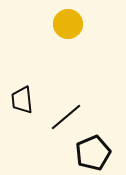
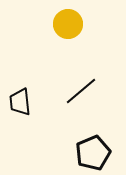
black trapezoid: moved 2 px left, 2 px down
black line: moved 15 px right, 26 px up
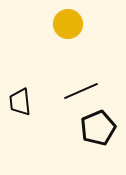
black line: rotated 16 degrees clockwise
black pentagon: moved 5 px right, 25 px up
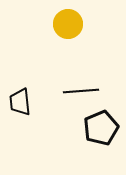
black line: rotated 20 degrees clockwise
black pentagon: moved 3 px right
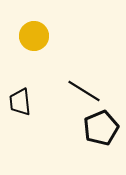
yellow circle: moved 34 px left, 12 px down
black line: moved 3 px right; rotated 36 degrees clockwise
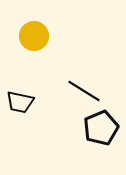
black trapezoid: rotated 72 degrees counterclockwise
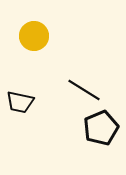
black line: moved 1 px up
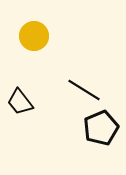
black trapezoid: rotated 40 degrees clockwise
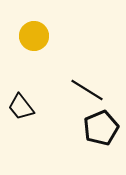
black line: moved 3 px right
black trapezoid: moved 1 px right, 5 px down
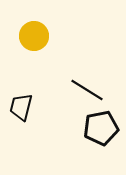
black trapezoid: rotated 52 degrees clockwise
black pentagon: rotated 12 degrees clockwise
